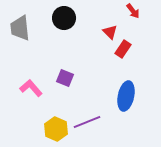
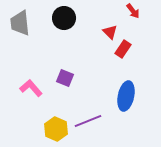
gray trapezoid: moved 5 px up
purple line: moved 1 px right, 1 px up
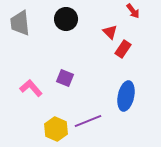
black circle: moved 2 px right, 1 px down
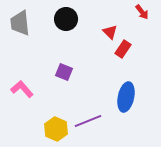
red arrow: moved 9 px right, 1 px down
purple square: moved 1 px left, 6 px up
pink L-shape: moved 9 px left, 1 px down
blue ellipse: moved 1 px down
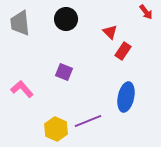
red arrow: moved 4 px right
red rectangle: moved 2 px down
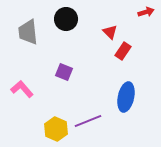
red arrow: rotated 70 degrees counterclockwise
gray trapezoid: moved 8 px right, 9 px down
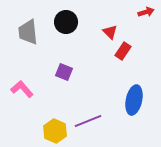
black circle: moved 3 px down
blue ellipse: moved 8 px right, 3 px down
yellow hexagon: moved 1 px left, 2 px down
